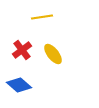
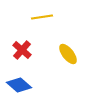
red cross: rotated 12 degrees counterclockwise
yellow ellipse: moved 15 px right
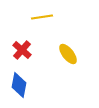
blue diamond: rotated 60 degrees clockwise
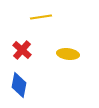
yellow line: moved 1 px left
yellow ellipse: rotated 45 degrees counterclockwise
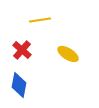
yellow line: moved 1 px left, 3 px down
yellow ellipse: rotated 25 degrees clockwise
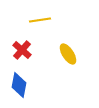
yellow ellipse: rotated 25 degrees clockwise
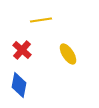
yellow line: moved 1 px right
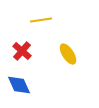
red cross: moved 1 px down
blue diamond: rotated 35 degrees counterclockwise
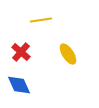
red cross: moved 1 px left, 1 px down
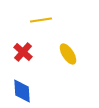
red cross: moved 2 px right
blue diamond: moved 3 px right, 6 px down; rotated 20 degrees clockwise
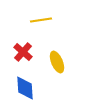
yellow ellipse: moved 11 px left, 8 px down; rotated 10 degrees clockwise
blue diamond: moved 3 px right, 3 px up
